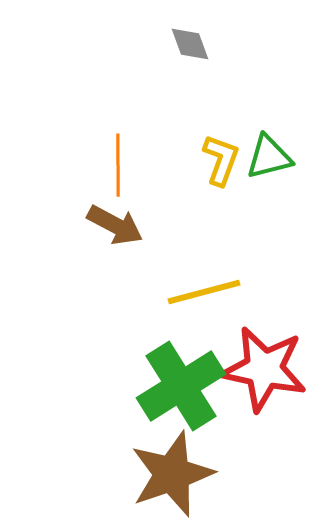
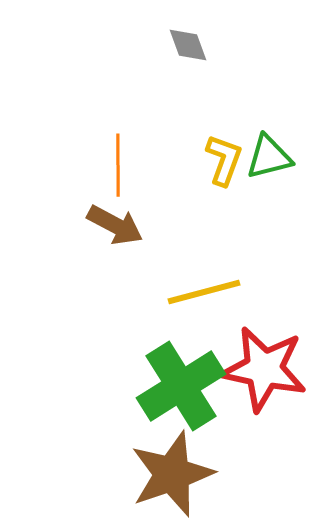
gray diamond: moved 2 px left, 1 px down
yellow L-shape: moved 3 px right
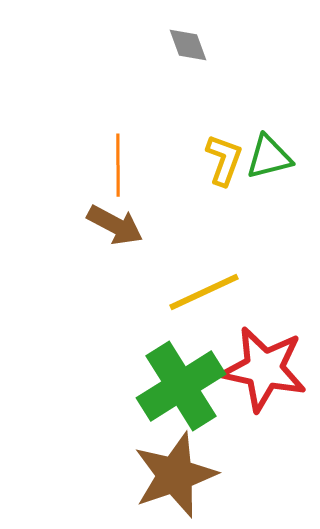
yellow line: rotated 10 degrees counterclockwise
brown star: moved 3 px right, 1 px down
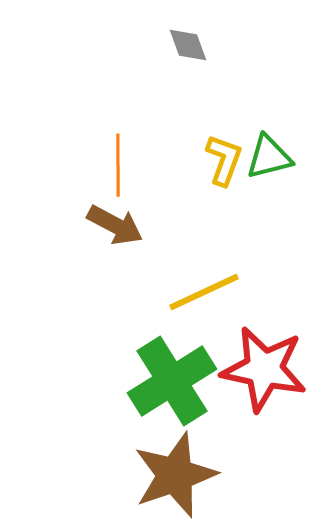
green cross: moved 9 px left, 5 px up
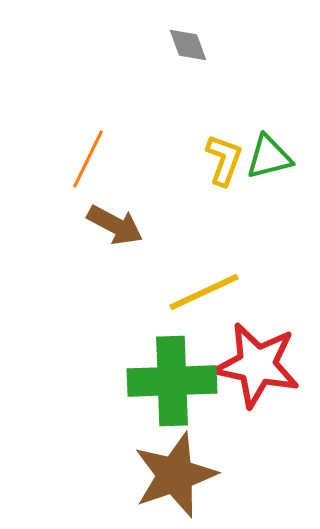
orange line: moved 30 px left, 6 px up; rotated 26 degrees clockwise
red star: moved 7 px left, 4 px up
green cross: rotated 30 degrees clockwise
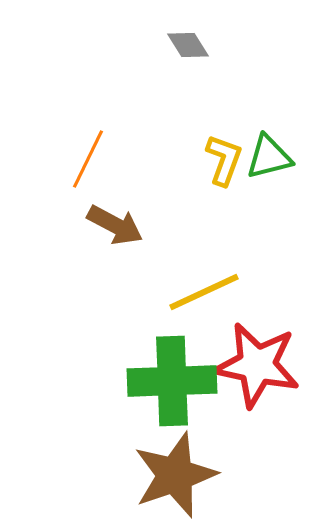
gray diamond: rotated 12 degrees counterclockwise
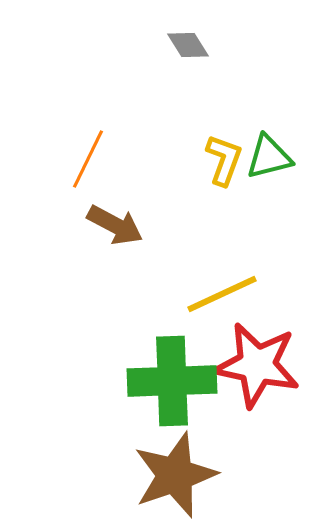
yellow line: moved 18 px right, 2 px down
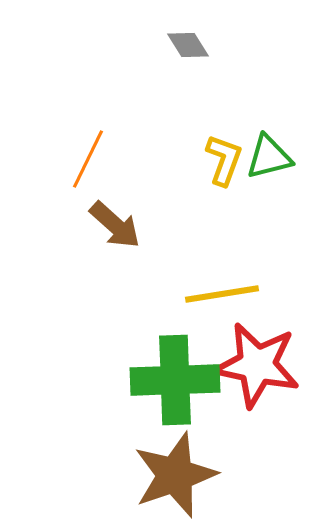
brown arrow: rotated 14 degrees clockwise
yellow line: rotated 16 degrees clockwise
green cross: moved 3 px right, 1 px up
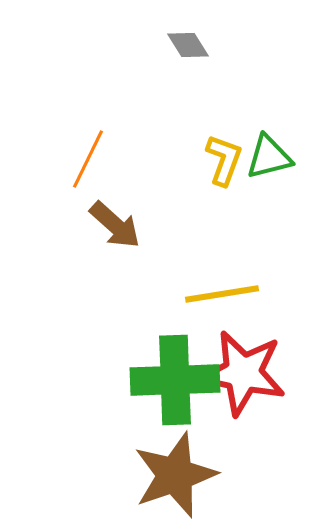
red star: moved 14 px left, 8 px down
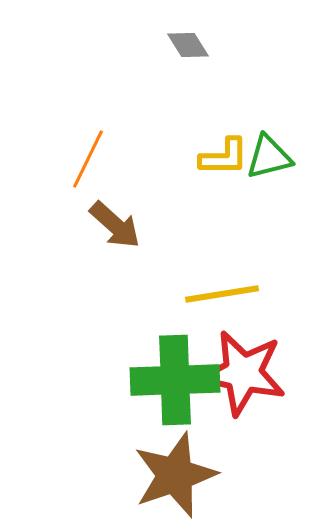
yellow L-shape: moved 3 px up; rotated 70 degrees clockwise
